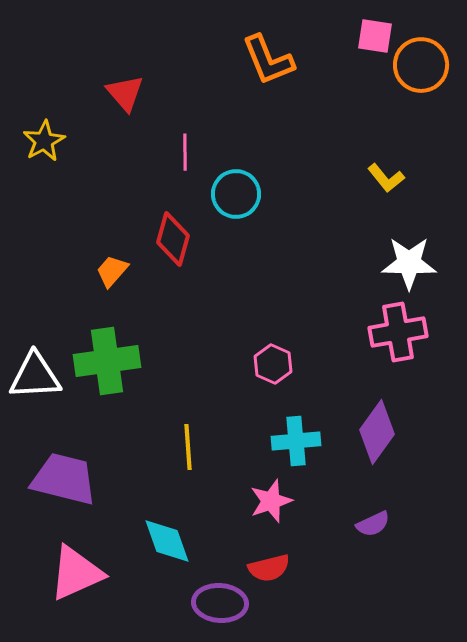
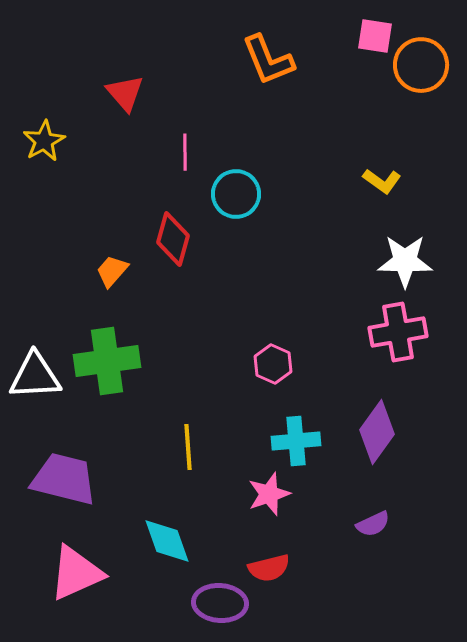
yellow L-shape: moved 4 px left, 3 px down; rotated 15 degrees counterclockwise
white star: moved 4 px left, 2 px up
pink star: moved 2 px left, 7 px up
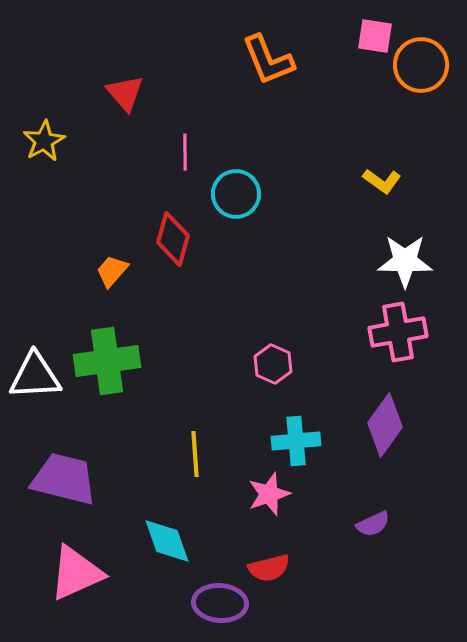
purple diamond: moved 8 px right, 7 px up
yellow line: moved 7 px right, 7 px down
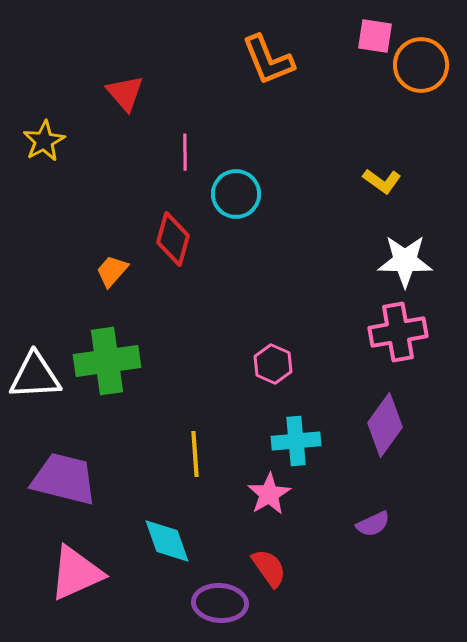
pink star: rotated 12 degrees counterclockwise
red semicircle: rotated 111 degrees counterclockwise
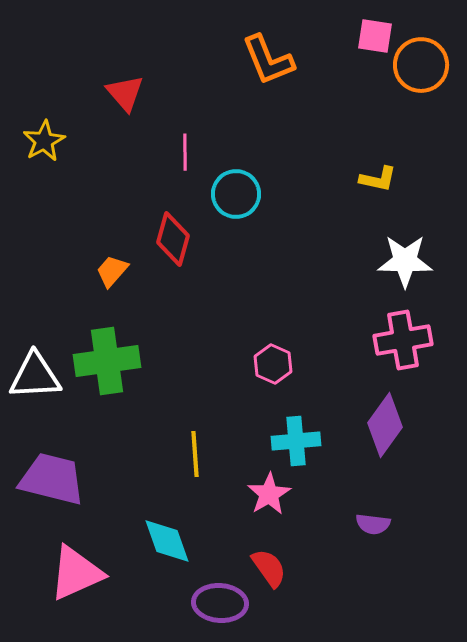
yellow L-shape: moved 4 px left, 2 px up; rotated 24 degrees counterclockwise
pink cross: moved 5 px right, 8 px down
purple trapezoid: moved 12 px left
purple semicircle: rotated 32 degrees clockwise
